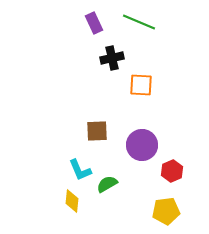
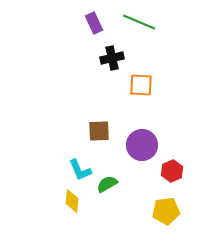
brown square: moved 2 px right
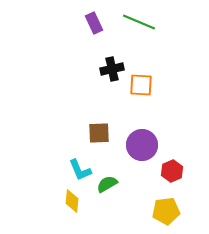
black cross: moved 11 px down
brown square: moved 2 px down
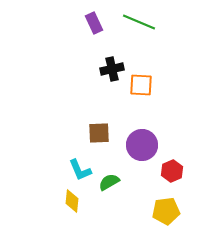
green semicircle: moved 2 px right, 2 px up
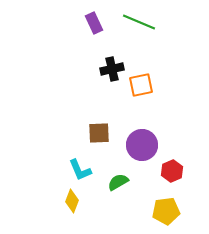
orange square: rotated 15 degrees counterclockwise
green semicircle: moved 9 px right
yellow diamond: rotated 15 degrees clockwise
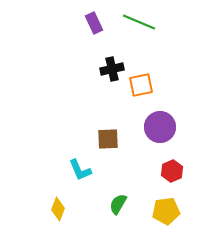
brown square: moved 9 px right, 6 px down
purple circle: moved 18 px right, 18 px up
green semicircle: moved 22 px down; rotated 30 degrees counterclockwise
yellow diamond: moved 14 px left, 8 px down
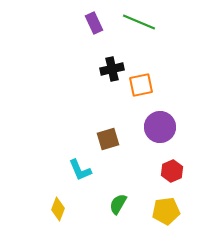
brown square: rotated 15 degrees counterclockwise
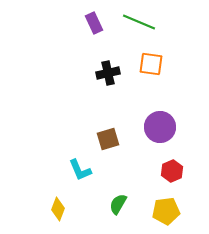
black cross: moved 4 px left, 4 px down
orange square: moved 10 px right, 21 px up; rotated 20 degrees clockwise
